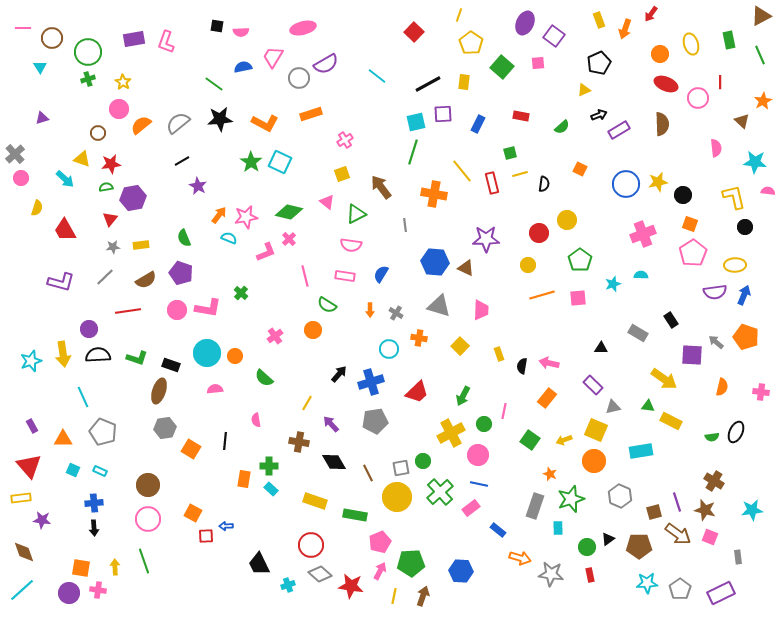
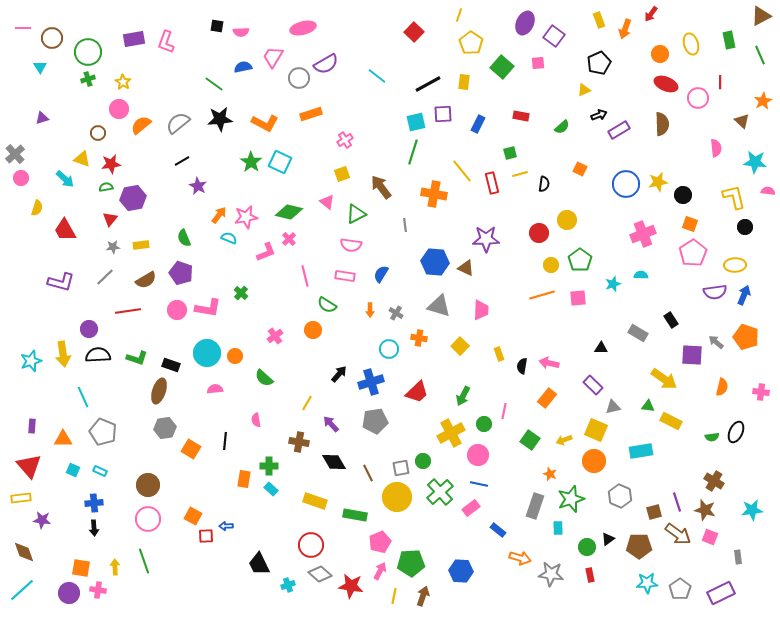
yellow circle at (528, 265): moved 23 px right
purple rectangle at (32, 426): rotated 32 degrees clockwise
orange square at (193, 513): moved 3 px down
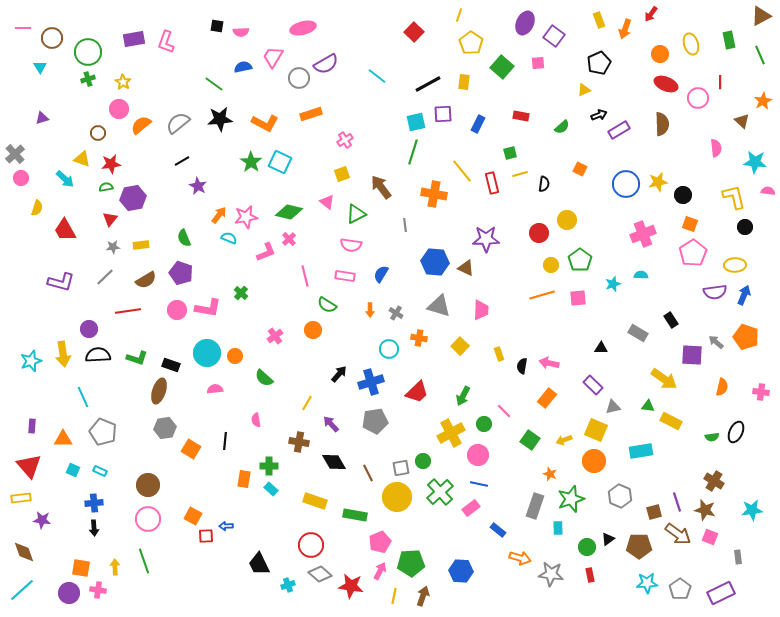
pink line at (504, 411): rotated 56 degrees counterclockwise
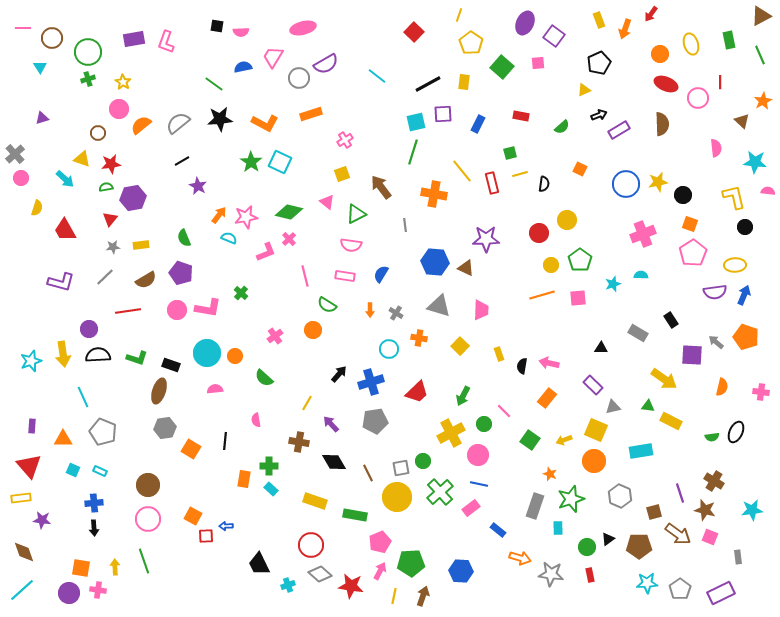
purple line at (677, 502): moved 3 px right, 9 px up
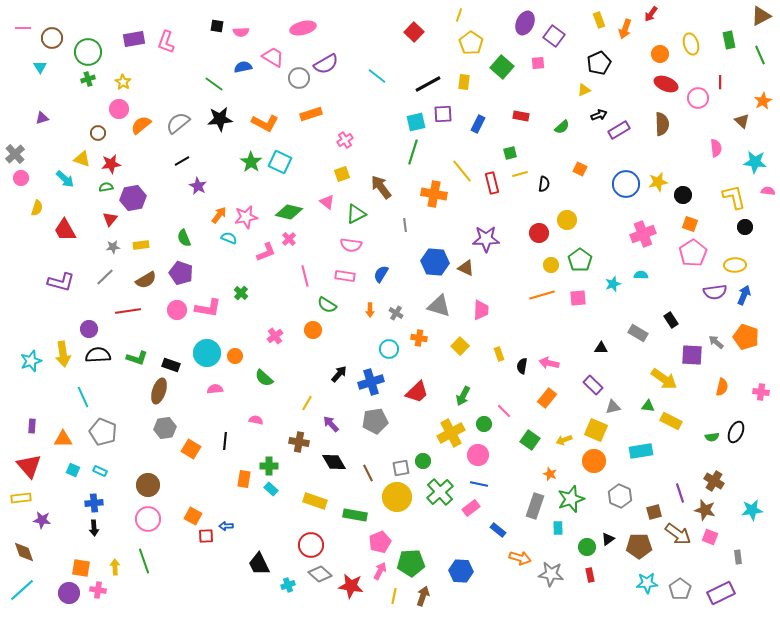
pink trapezoid at (273, 57): rotated 90 degrees clockwise
pink semicircle at (256, 420): rotated 112 degrees clockwise
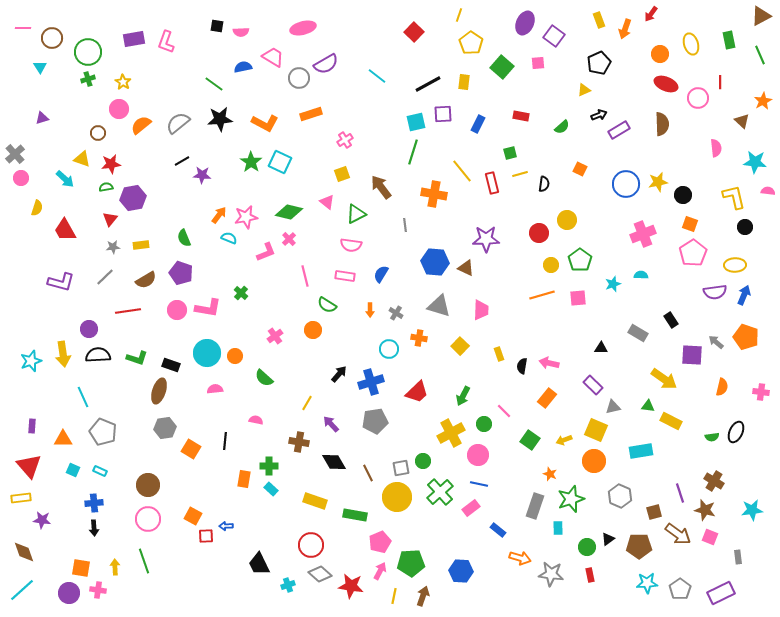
purple star at (198, 186): moved 4 px right, 11 px up; rotated 24 degrees counterclockwise
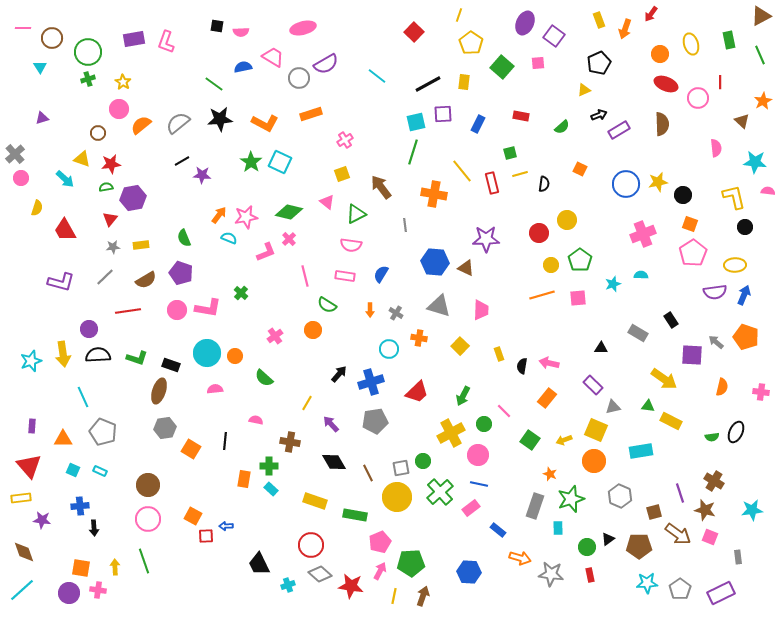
brown cross at (299, 442): moved 9 px left
blue cross at (94, 503): moved 14 px left, 3 px down
blue hexagon at (461, 571): moved 8 px right, 1 px down
